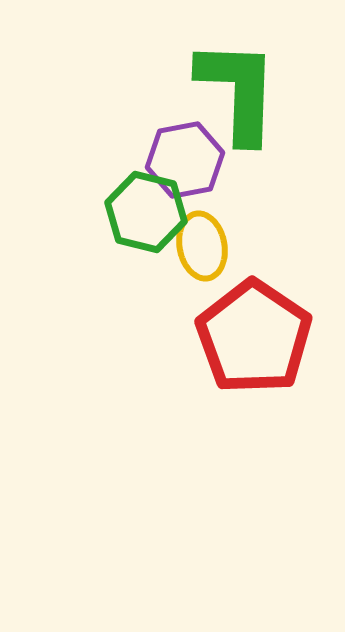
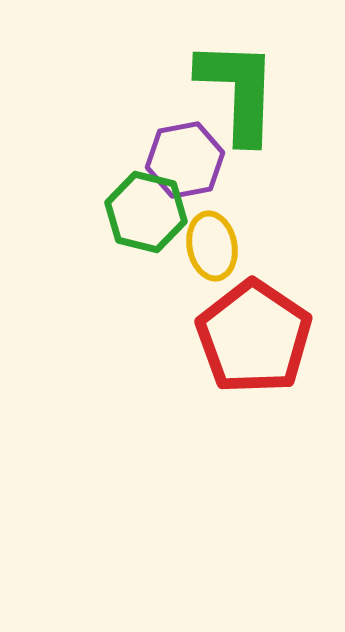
yellow ellipse: moved 10 px right
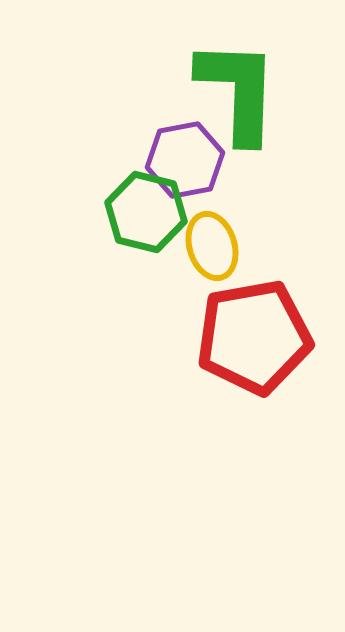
yellow ellipse: rotated 6 degrees counterclockwise
red pentagon: rotated 28 degrees clockwise
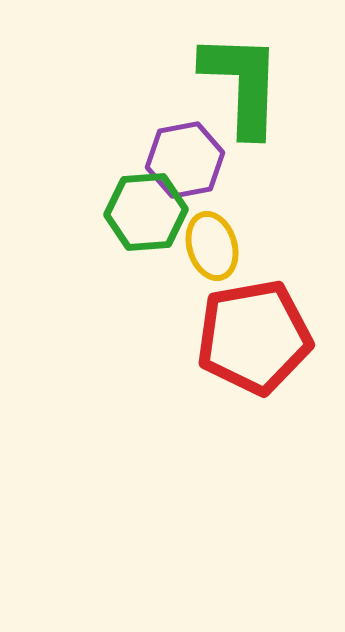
green L-shape: moved 4 px right, 7 px up
green hexagon: rotated 18 degrees counterclockwise
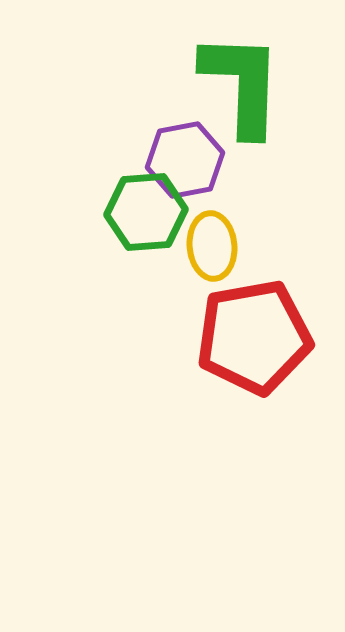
yellow ellipse: rotated 12 degrees clockwise
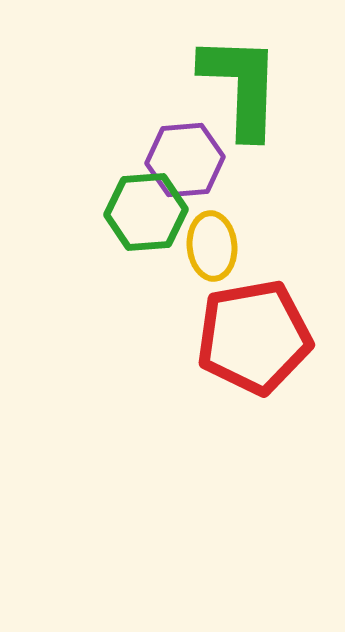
green L-shape: moved 1 px left, 2 px down
purple hexagon: rotated 6 degrees clockwise
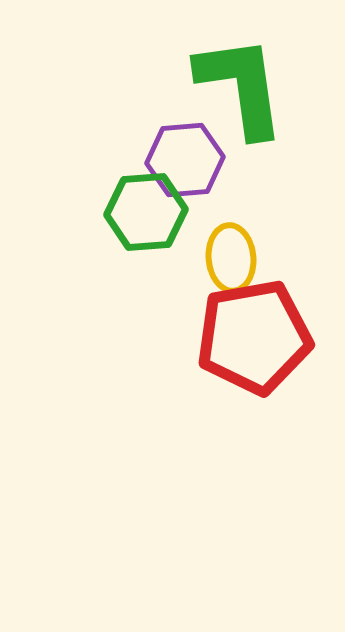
green L-shape: rotated 10 degrees counterclockwise
yellow ellipse: moved 19 px right, 12 px down
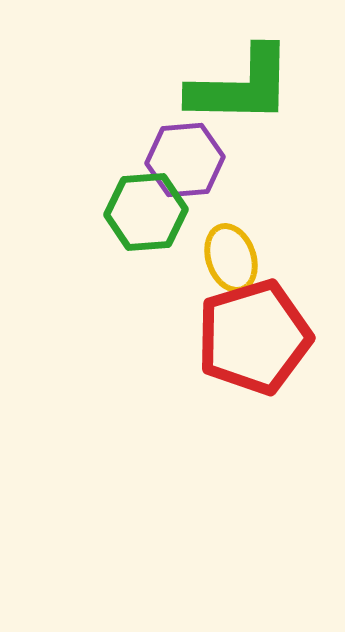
green L-shape: rotated 99 degrees clockwise
yellow ellipse: rotated 14 degrees counterclockwise
red pentagon: rotated 7 degrees counterclockwise
